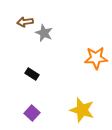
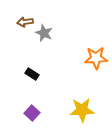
yellow star: rotated 20 degrees counterclockwise
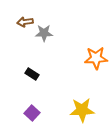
gray star: rotated 24 degrees counterclockwise
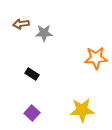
brown arrow: moved 4 px left, 2 px down
